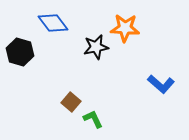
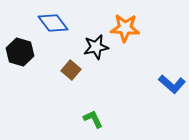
blue L-shape: moved 11 px right
brown square: moved 32 px up
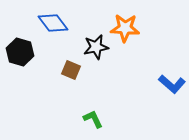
brown square: rotated 18 degrees counterclockwise
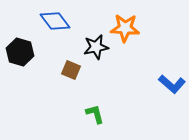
blue diamond: moved 2 px right, 2 px up
green L-shape: moved 2 px right, 5 px up; rotated 10 degrees clockwise
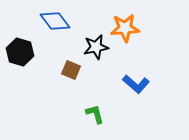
orange star: rotated 8 degrees counterclockwise
blue L-shape: moved 36 px left
